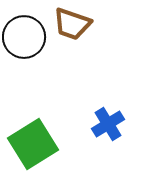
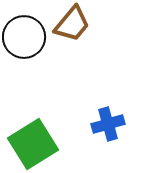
brown trapezoid: rotated 69 degrees counterclockwise
blue cross: rotated 16 degrees clockwise
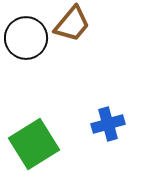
black circle: moved 2 px right, 1 px down
green square: moved 1 px right
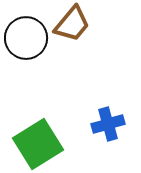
green square: moved 4 px right
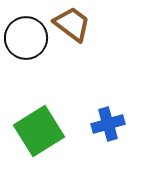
brown trapezoid: rotated 93 degrees counterclockwise
green square: moved 1 px right, 13 px up
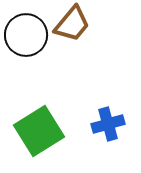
brown trapezoid: rotated 93 degrees clockwise
black circle: moved 3 px up
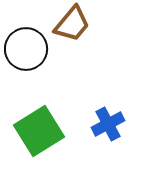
black circle: moved 14 px down
blue cross: rotated 12 degrees counterclockwise
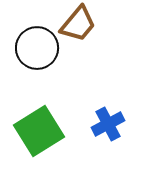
brown trapezoid: moved 6 px right
black circle: moved 11 px right, 1 px up
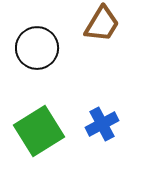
brown trapezoid: moved 24 px right; rotated 9 degrees counterclockwise
blue cross: moved 6 px left
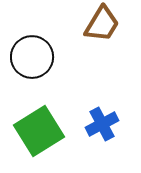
black circle: moved 5 px left, 9 px down
